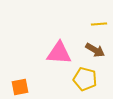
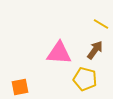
yellow line: moved 2 px right; rotated 35 degrees clockwise
brown arrow: rotated 84 degrees counterclockwise
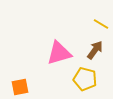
pink triangle: rotated 20 degrees counterclockwise
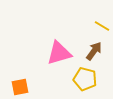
yellow line: moved 1 px right, 2 px down
brown arrow: moved 1 px left, 1 px down
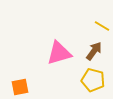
yellow pentagon: moved 8 px right, 1 px down
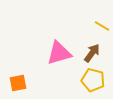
brown arrow: moved 2 px left, 2 px down
orange square: moved 2 px left, 4 px up
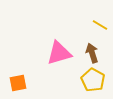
yellow line: moved 2 px left, 1 px up
brown arrow: rotated 54 degrees counterclockwise
yellow pentagon: rotated 15 degrees clockwise
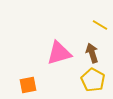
orange square: moved 10 px right, 2 px down
